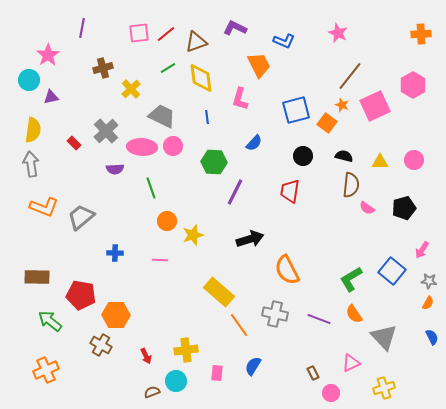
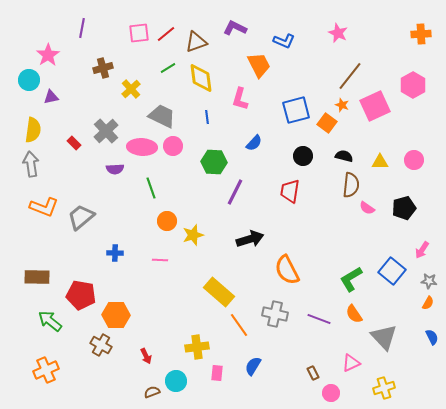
yellow cross at (186, 350): moved 11 px right, 3 px up
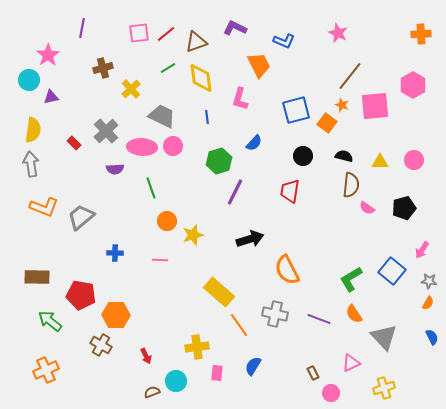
pink square at (375, 106): rotated 20 degrees clockwise
green hexagon at (214, 162): moved 5 px right, 1 px up; rotated 20 degrees counterclockwise
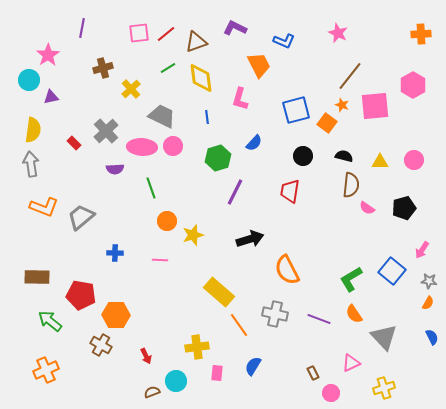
green hexagon at (219, 161): moved 1 px left, 3 px up
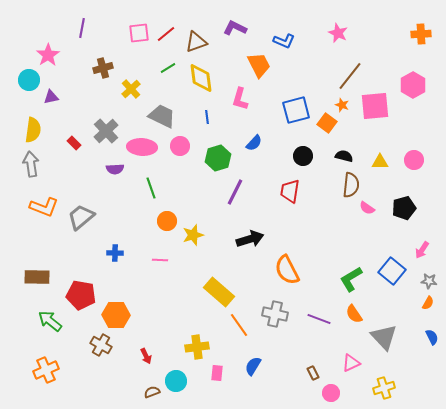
pink circle at (173, 146): moved 7 px right
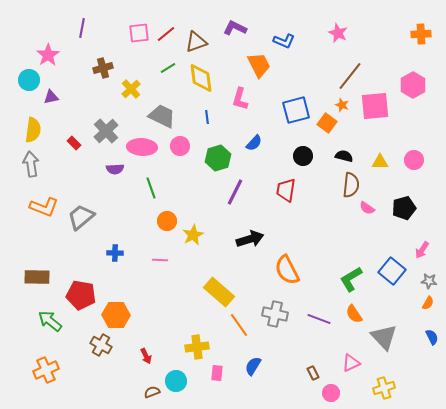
red trapezoid at (290, 191): moved 4 px left, 1 px up
yellow star at (193, 235): rotated 10 degrees counterclockwise
